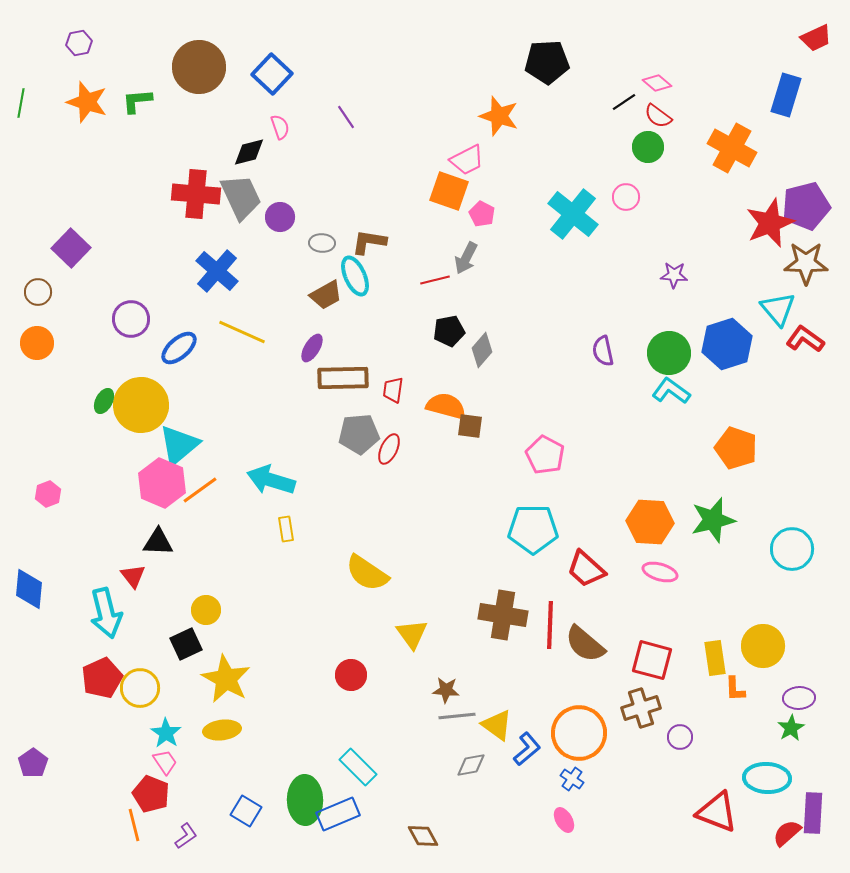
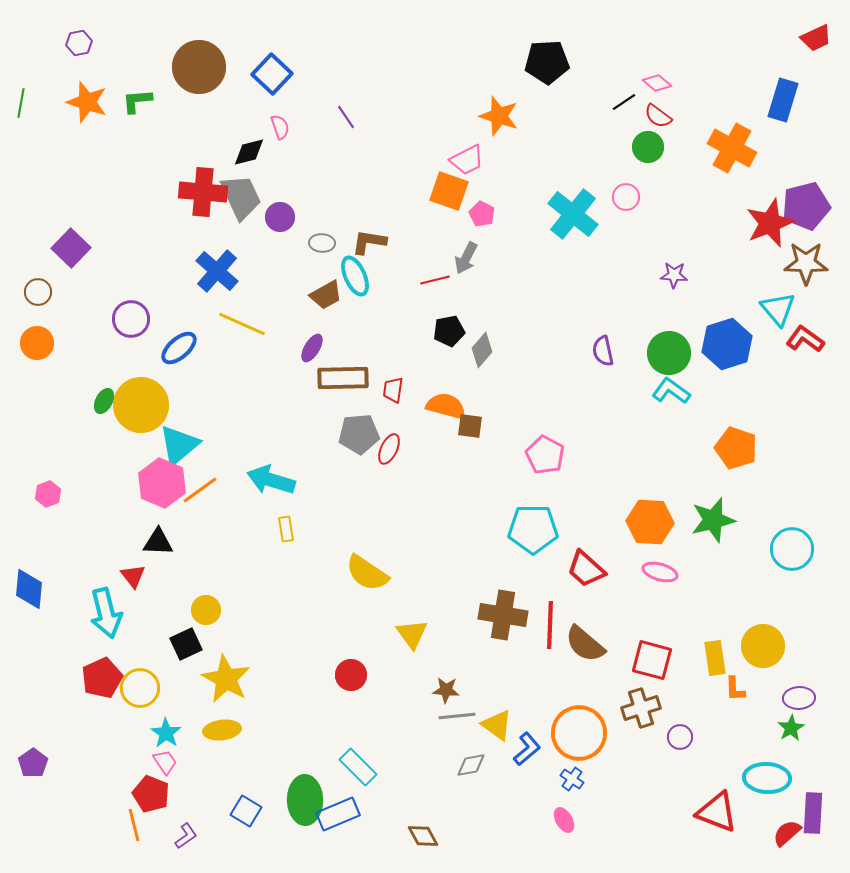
blue rectangle at (786, 95): moved 3 px left, 5 px down
red cross at (196, 194): moved 7 px right, 2 px up
yellow line at (242, 332): moved 8 px up
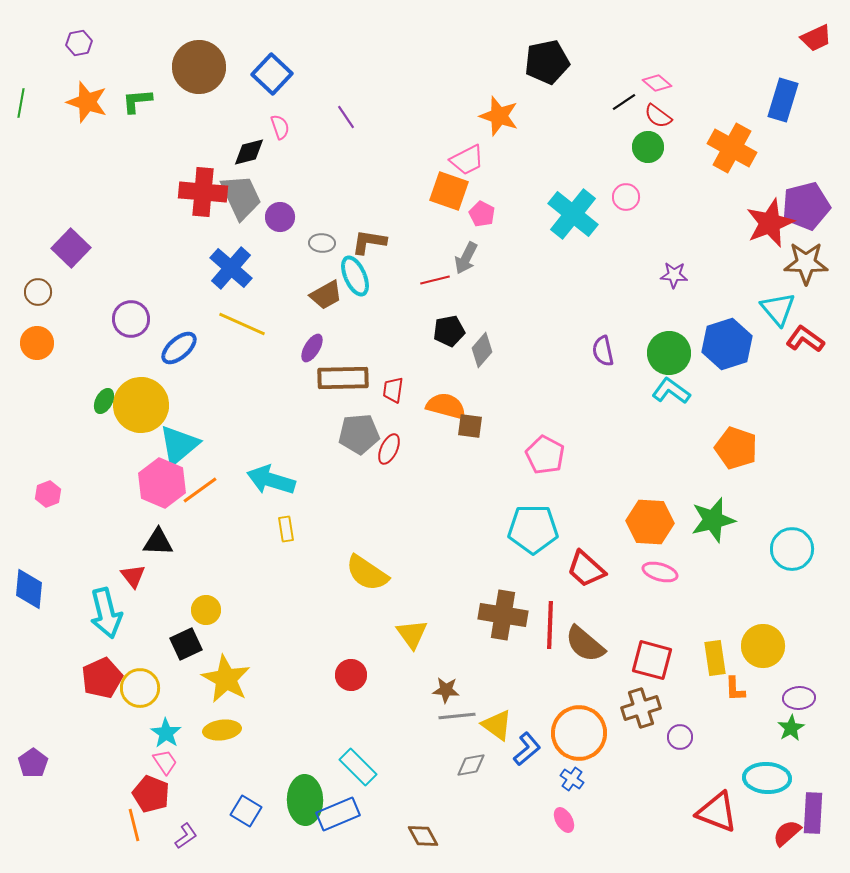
black pentagon at (547, 62): rotated 9 degrees counterclockwise
blue cross at (217, 271): moved 14 px right, 3 px up
